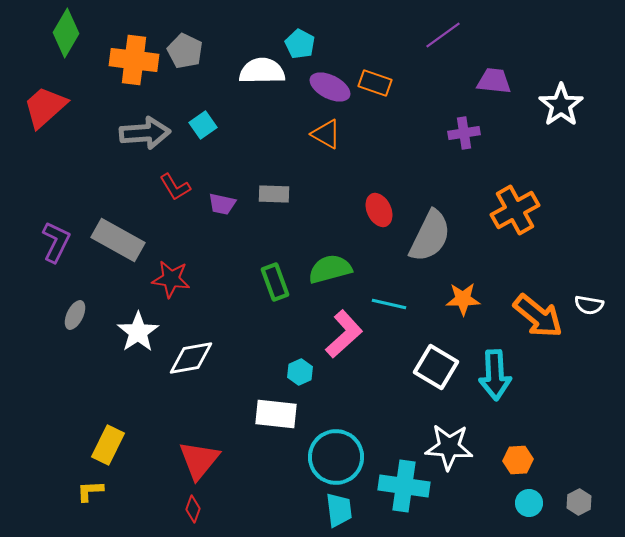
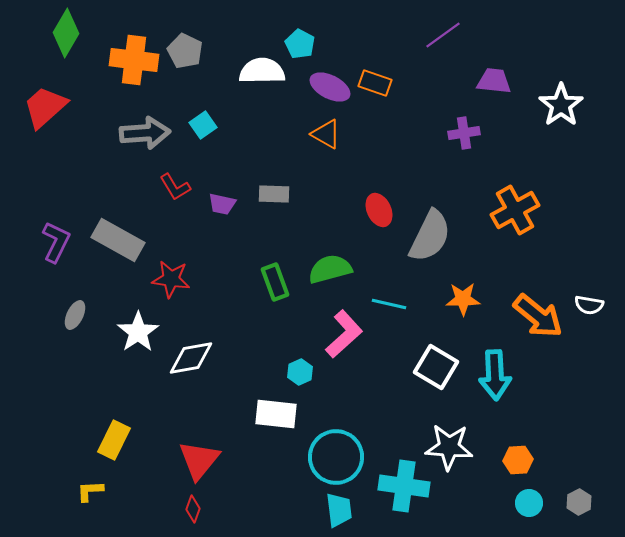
yellow rectangle at (108, 445): moved 6 px right, 5 px up
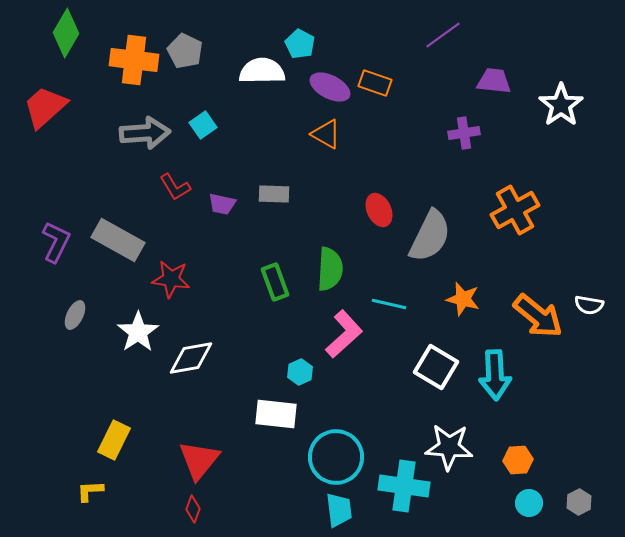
green semicircle at (330, 269): rotated 108 degrees clockwise
orange star at (463, 299): rotated 16 degrees clockwise
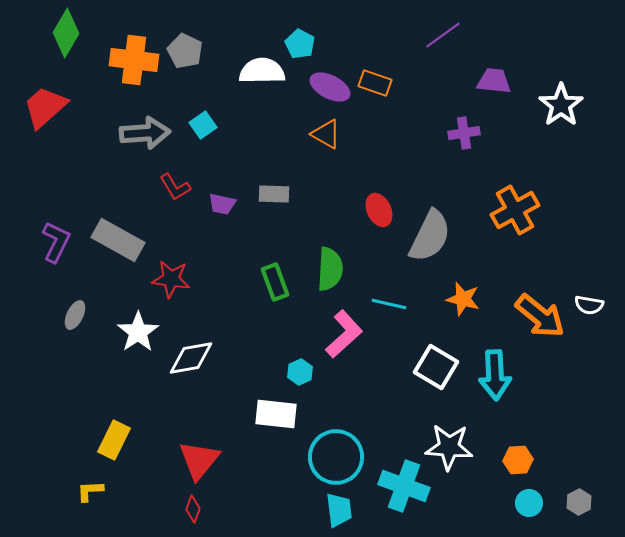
orange arrow at (538, 316): moved 2 px right
cyan cross at (404, 486): rotated 12 degrees clockwise
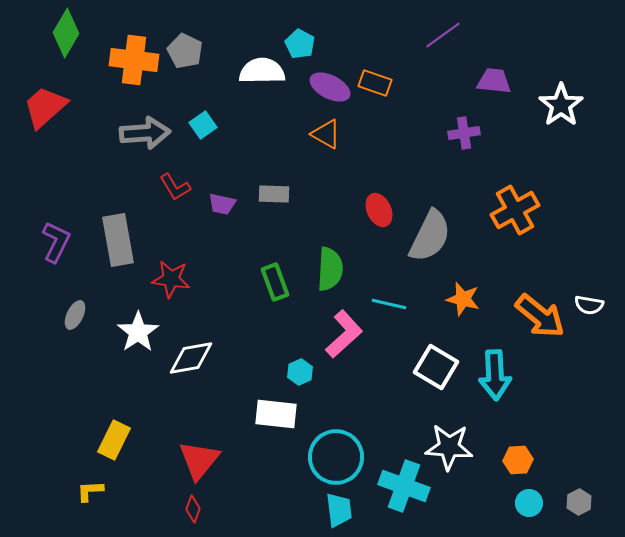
gray rectangle at (118, 240): rotated 51 degrees clockwise
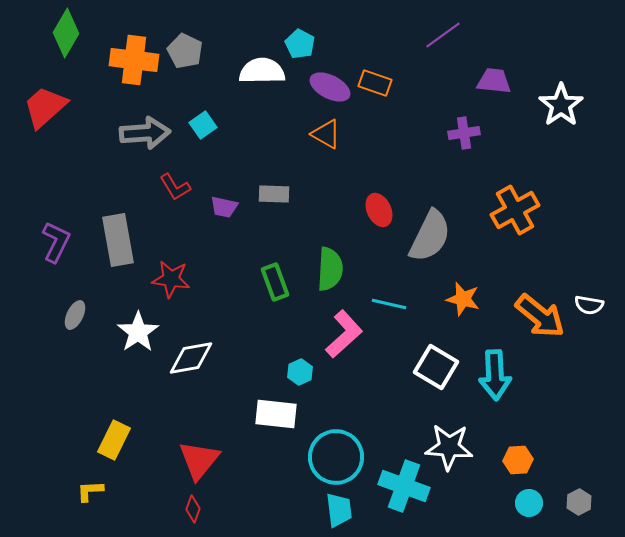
purple trapezoid at (222, 204): moved 2 px right, 3 px down
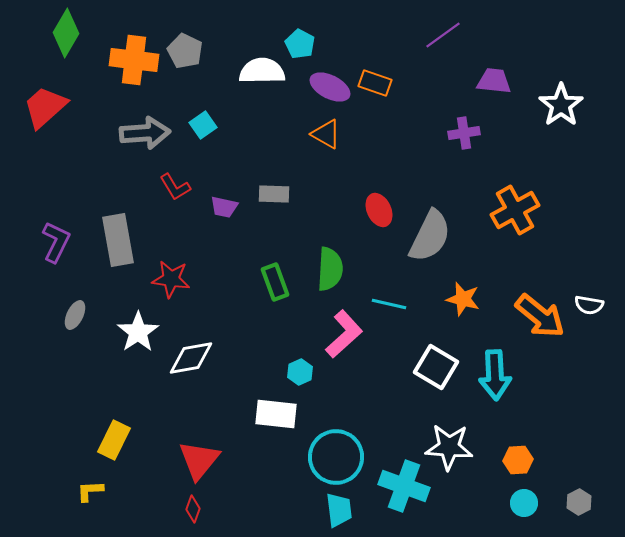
cyan circle at (529, 503): moved 5 px left
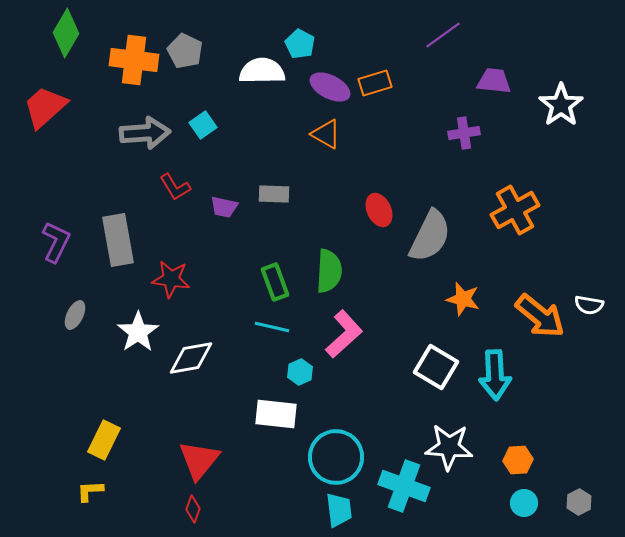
orange rectangle at (375, 83): rotated 36 degrees counterclockwise
green semicircle at (330, 269): moved 1 px left, 2 px down
cyan line at (389, 304): moved 117 px left, 23 px down
yellow rectangle at (114, 440): moved 10 px left
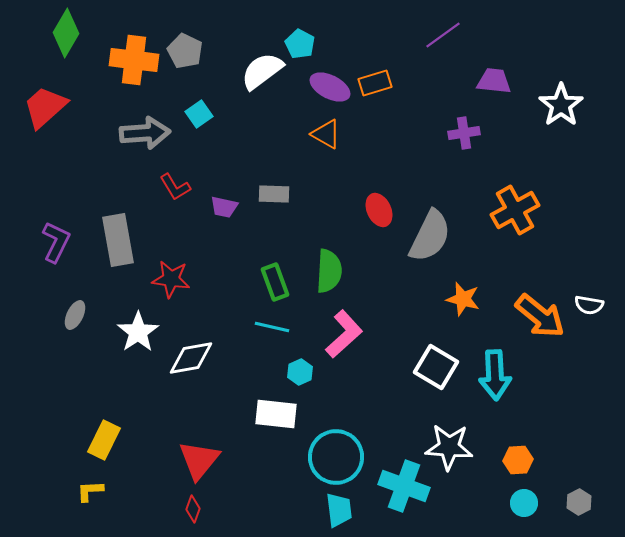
white semicircle at (262, 71): rotated 36 degrees counterclockwise
cyan square at (203, 125): moved 4 px left, 11 px up
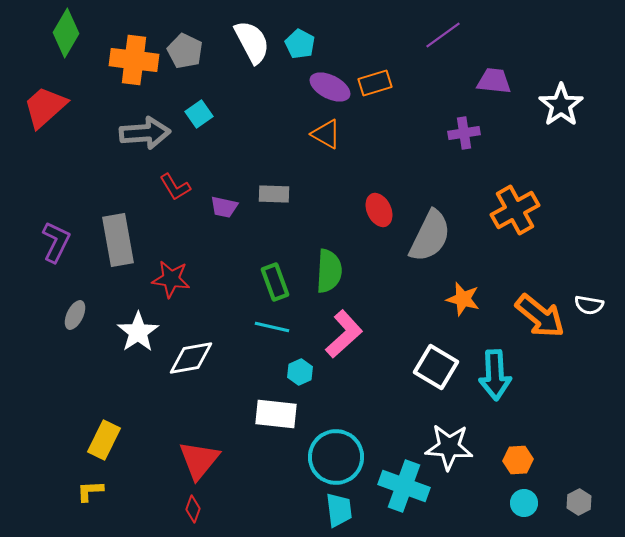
white semicircle at (262, 71): moved 10 px left, 29 px up; rotated 99 degrees clockwise
